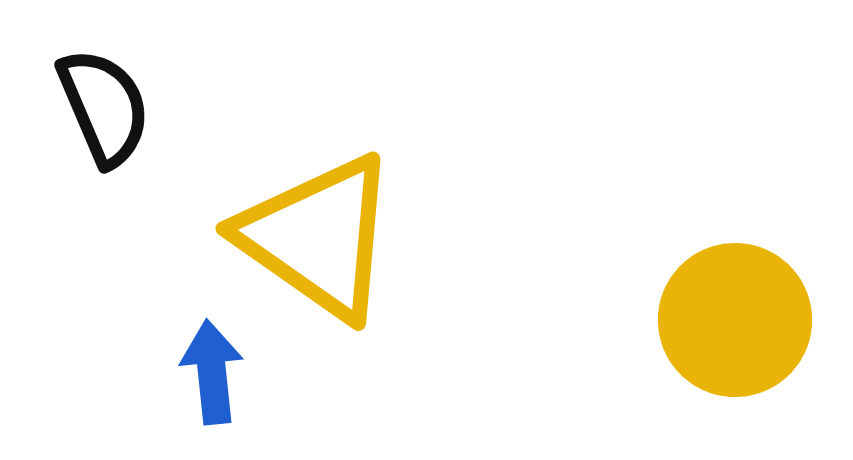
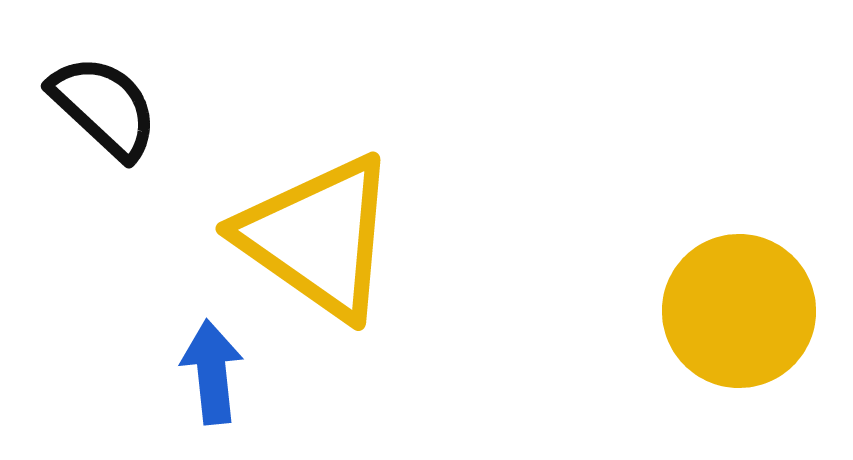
black semicircle: rotated 24 degrees counterclockwise
yellow circle: moved 4 px right, 9 px up
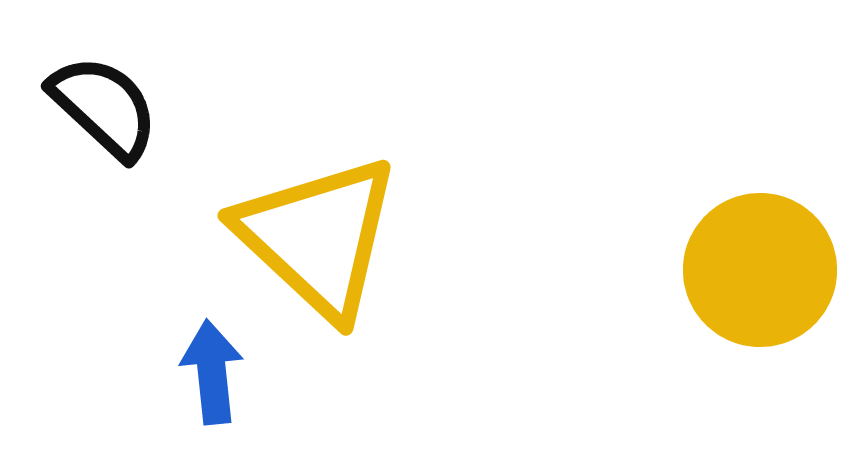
yellow triangle: rotated 8 degrees clockwise
yellow circle: moved 21 px right, 41 px up
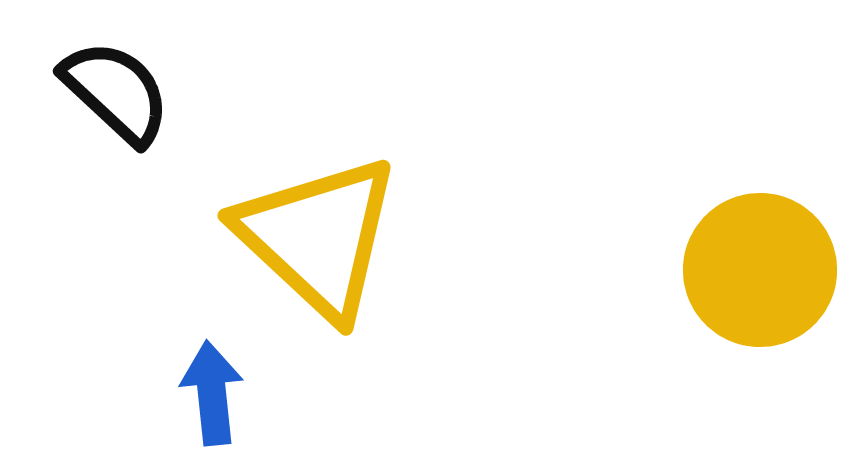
black semicircle: moved 12 px right, 15 px up
blue arrow: moved 21 px down
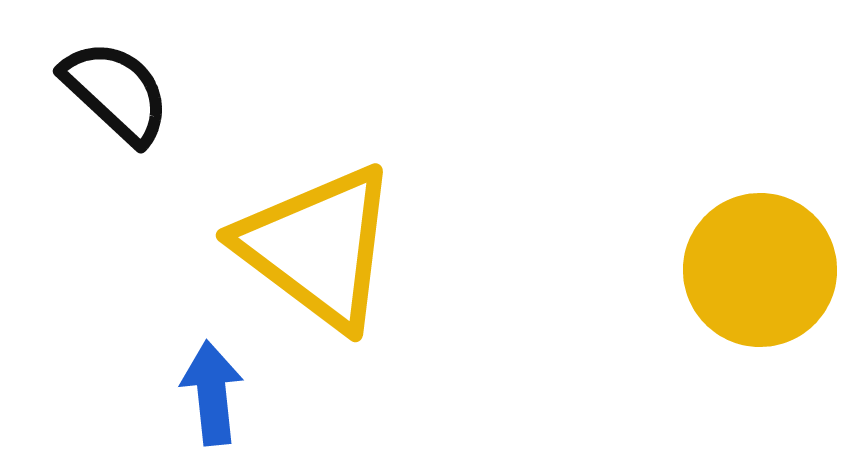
yellow triangle: moved 10 px down; rotated 6 degrees counterclockwise
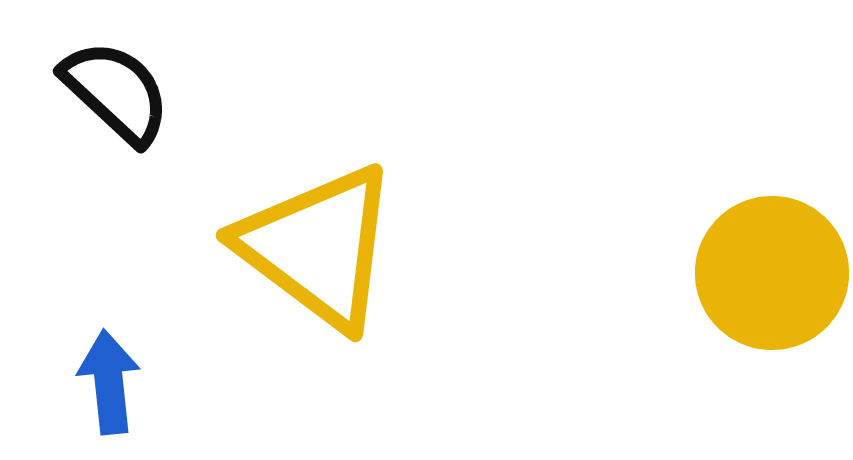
yellow circle: moved 12 px right, 3 px down
blue arrow: moved 103 px left, 11 px up
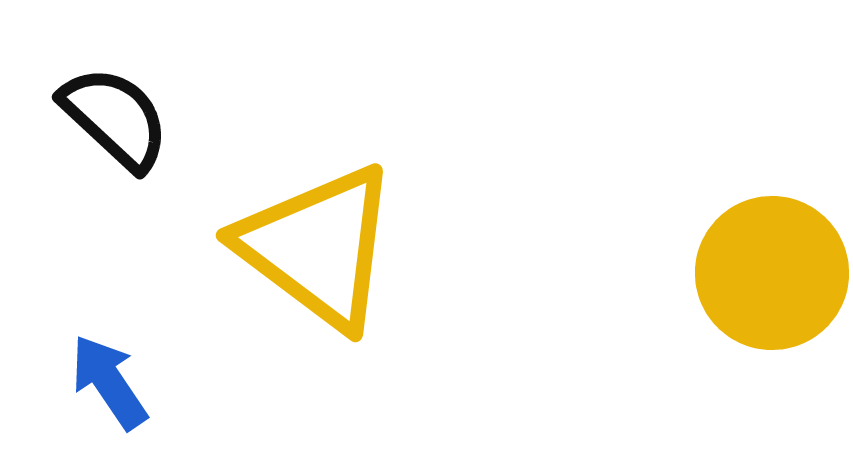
black semicircle: moved 1 px left, 26 px down
blue arrow: rotated 28 degrees counterclockwise
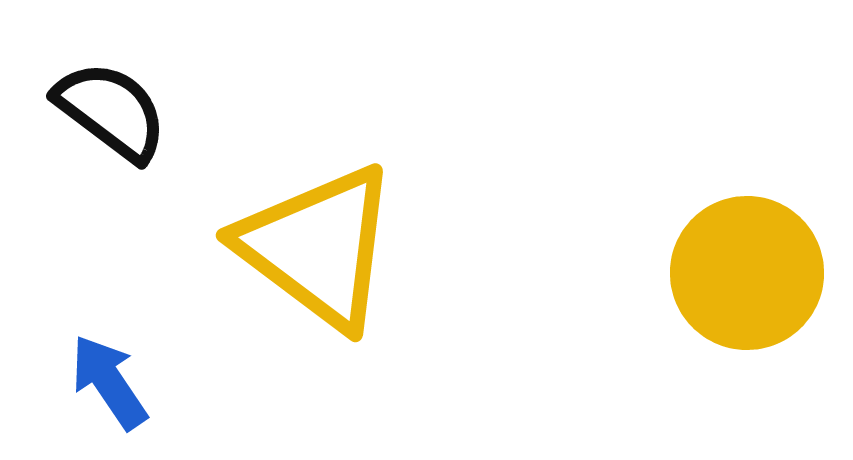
black semicircle: moved 4 px left, 7 px up; rotated 6 degrees counterclockwise
yellow circle: moved 25 px left
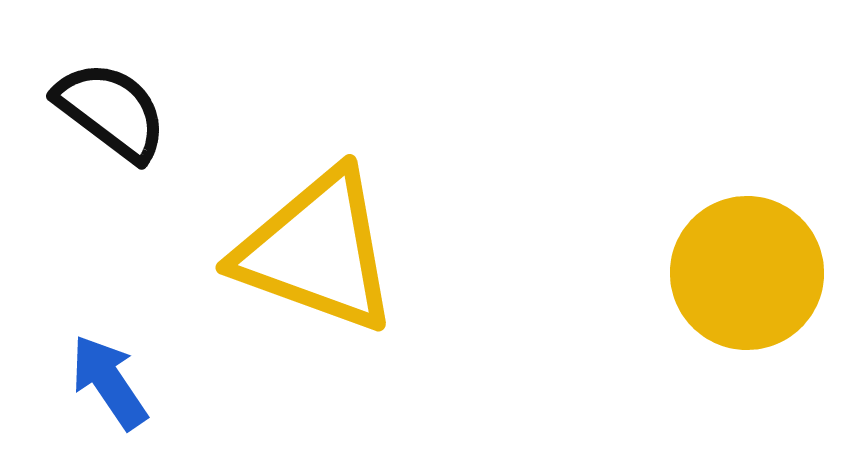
yellow triangle: moved 1 px left, 4 px down; rotated 17 degrees counterclockwise
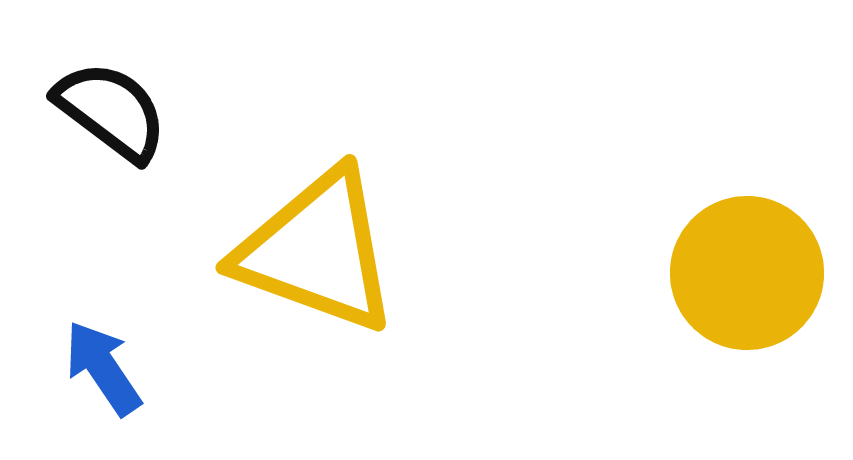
blue arrow: moved 6 px left, 14 px up
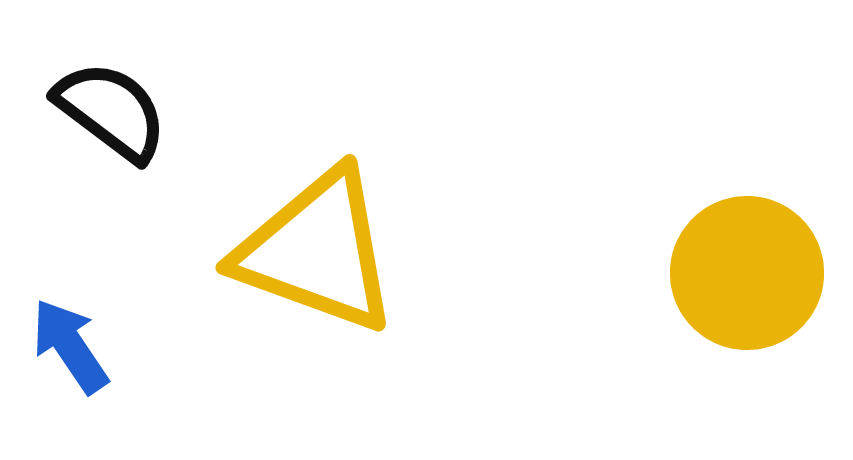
blue arrow: moved 33 px left, 22 px up
